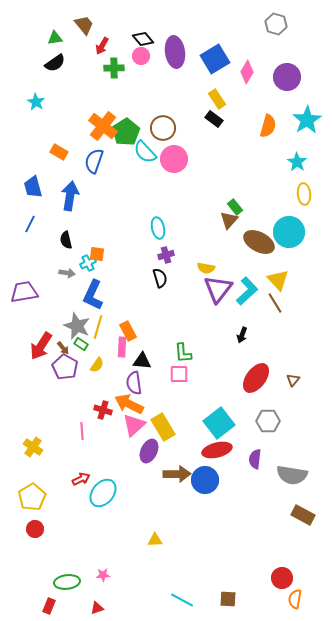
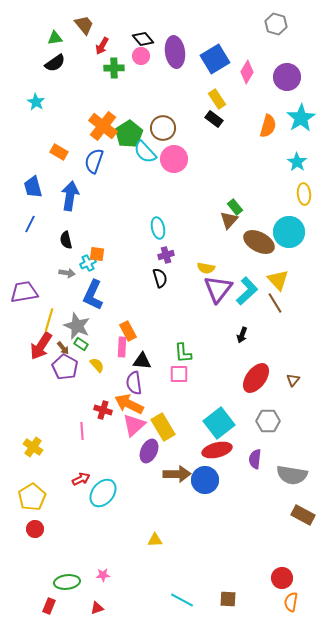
cyan star at (307, 120): moved 6 px left, 2 px up
green pentagon at (126, 132): moved 3 px right, 2 px down
yellow line at (98, 327): moved 49 px left, 7 px up
yellow semicircle at (97, 365): rotated 77 degrees counterclockwise
orange semicircle at (295, 599): moved 4 px left, 3 px down
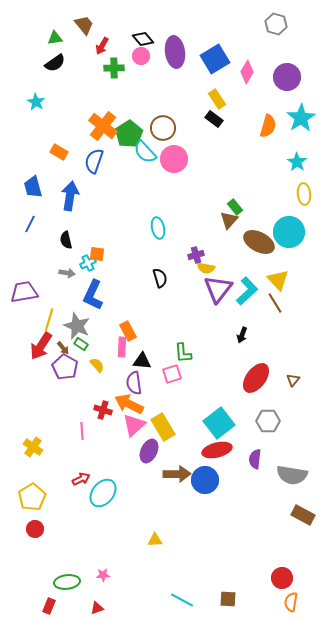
purple cross at (166, 255): moved 30 px right
pink square at (179, 374): moved 7 px left; rotated 18 degrees counterclockwise
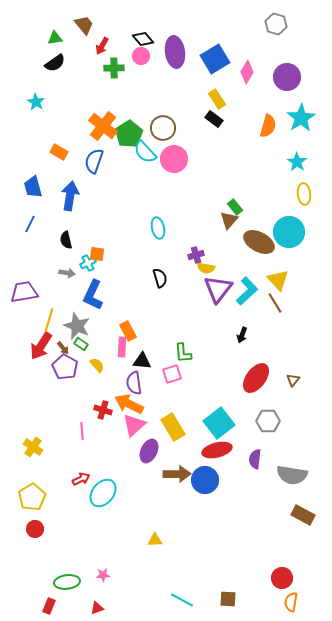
yellow rectangle at (163, 427): moved 10 px right
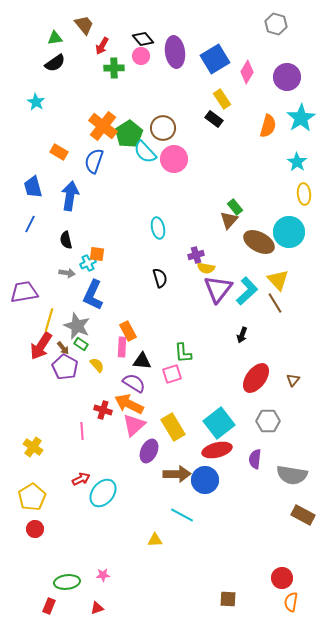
yellow rectangle at (217, 99): moved 5 px right
purple semicircle at (134, 383): rotated 130 degrees clockwise
cyan line at (182, 600): moved 85 px up
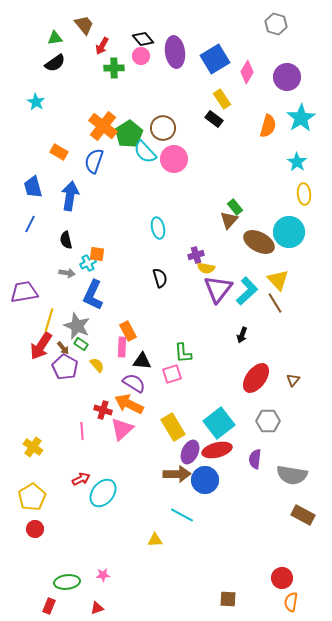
pink triangle at (134, 425): moved 12 px left, 4 px down
purple ellipse at (149, 451): moved 41 px right, 1 px down
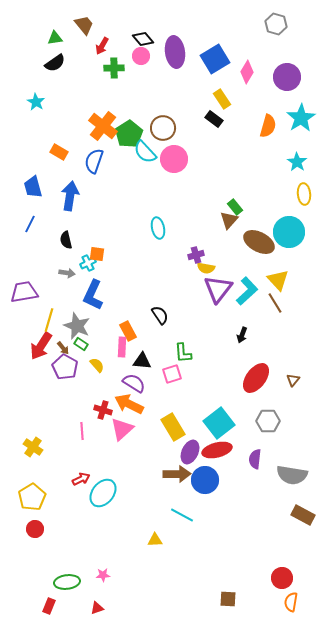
black semicircle at (160, 278): moved 37 px down; rotated 18 degrees counterclockwise
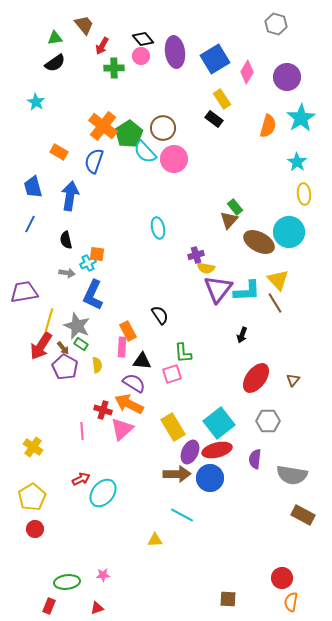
cyan L-shape at (247, 291): rotated 40 degrees clockwise
yellow semicircle at (97, 365): rotated 35 degrees clockwise
blue circle at (205, 480): moved 5 px right, 2 px up
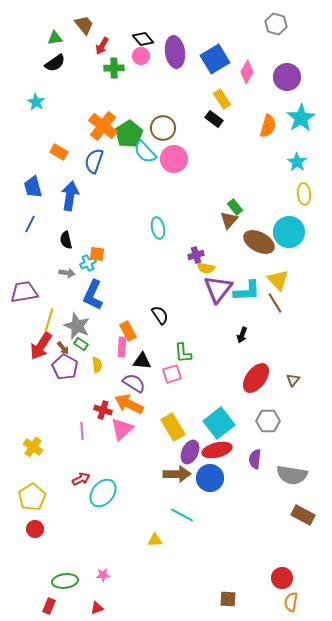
green ellipse at (67, 582): moved 2 px left, 1 px up
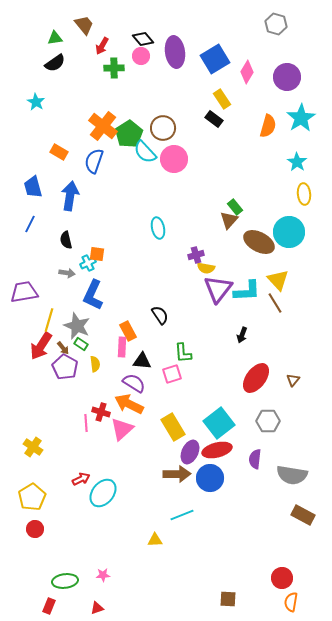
yellow semicircle at (97, 365): moved 2 px left, 1 px up
red cross at (103, 410): moved 2 px left, 2 px down
pink line at (82, 431): moved 4 px right, 8 px up
cyan line at (182, 515): rotated 50 degrees counterclockwise
